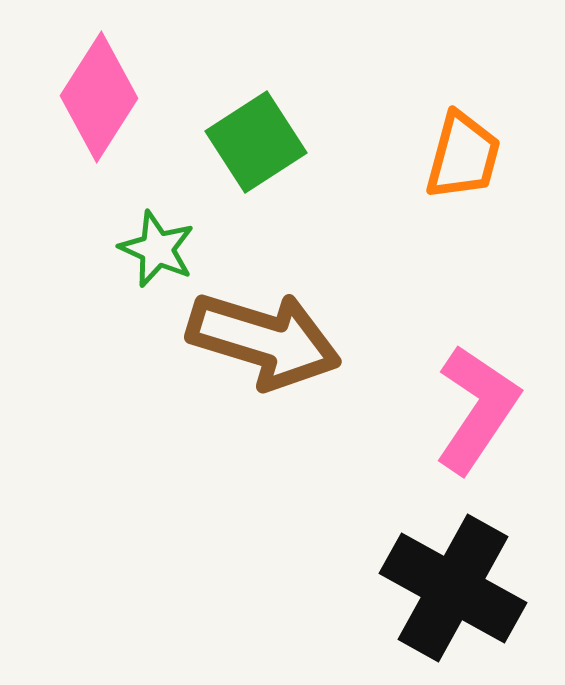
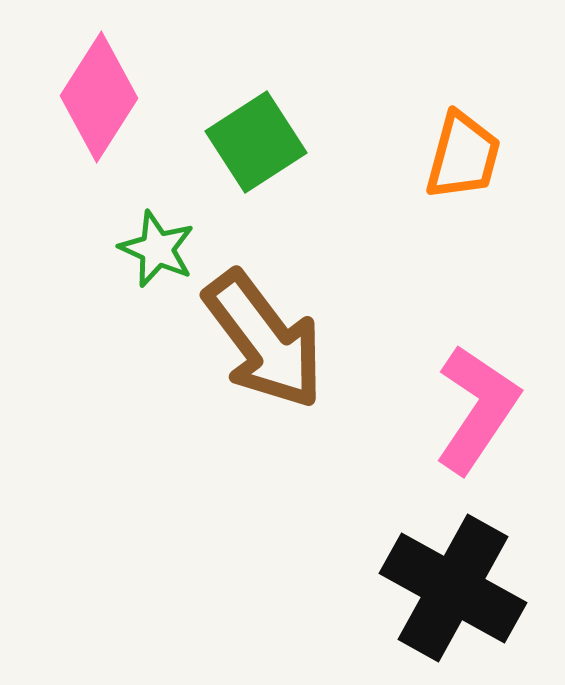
brown arrow: rotated 36 degrees clockwise
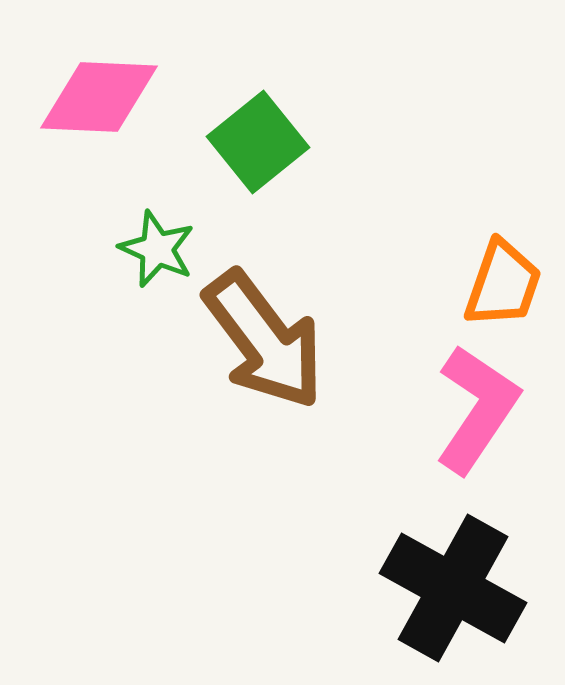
pink diamond: rotated 60 degrees clockwise
green square: moved 2 px right; rotated 6 degrees counterclockwise
orange trapezoid: moved 40 px right, 128 px down; rotated 4 degrees clockwise
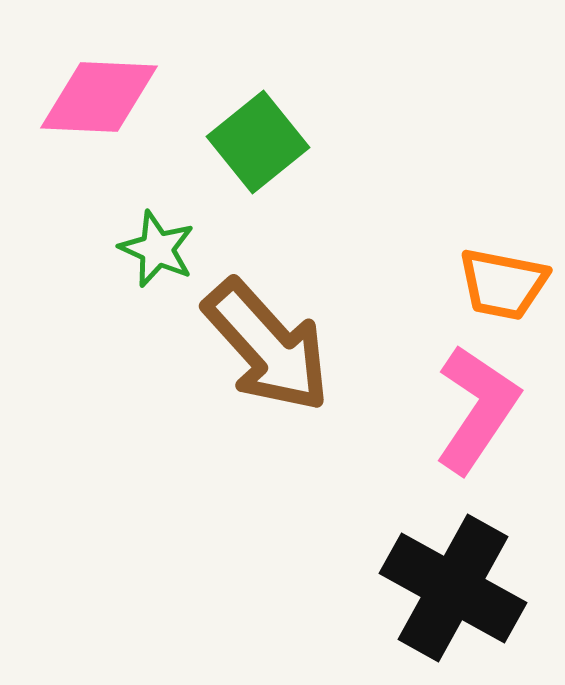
orange trapezoid: rotated 82 degrees clockwise
brown arrow: moved 3 px right, 6 px down; rotated 5 degrees counterclockwise
